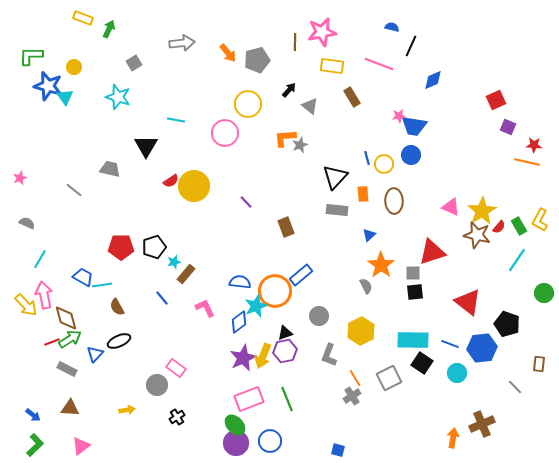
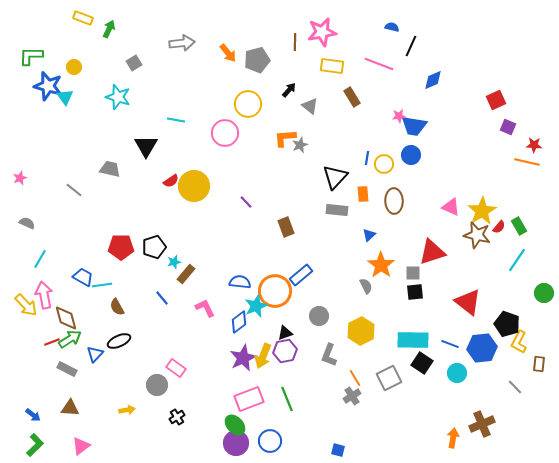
blue line at (367, 158): rotated 24 degrees clockwise
yellow L-shape at (540, 220): moved 21 px left, 122 px down
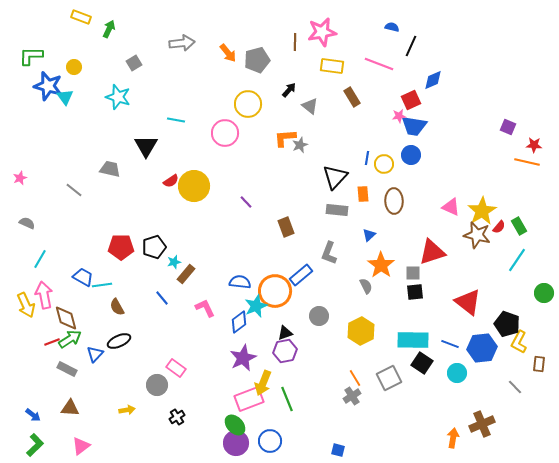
yellow rectangle at (83, 18): moved 2 px left, 1 px up
red square at (496, 100): moved 85 px left
yellow arrow at (26, 305): rotated 20 degrees clockwise
gray L-shape at (329, 355): moved 102 px up
yellow arrow at (263, 356): moved 27 px down
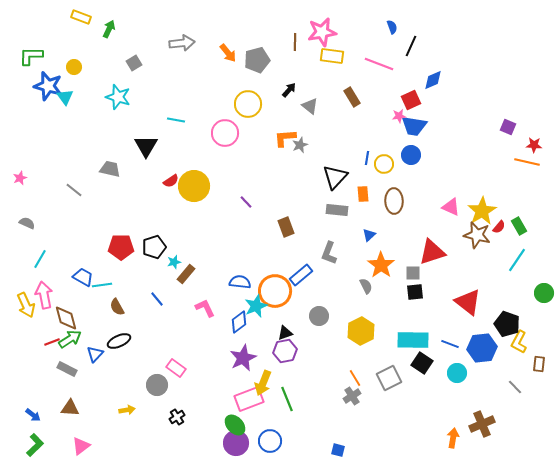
blue semicircle at (392, 27): rotated 56 degrees clockwise
yellow rectangle at (332, 66): moved 10 px up
blue line at (162, 298): moved 5 px left, 1 px down
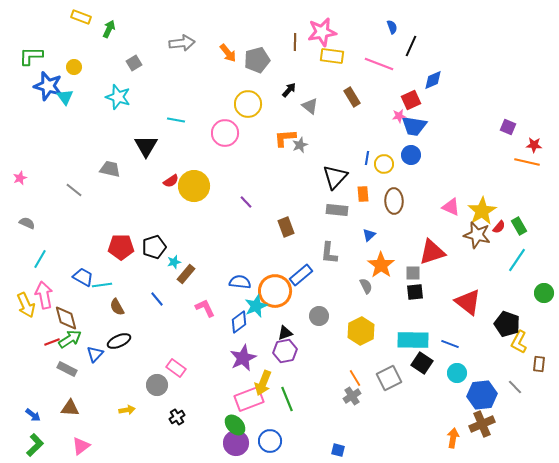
gray L-shape at (329, 253): rotated 15 degrees counterclockwise
blue hexagon at (482, 348): moved 47 px down
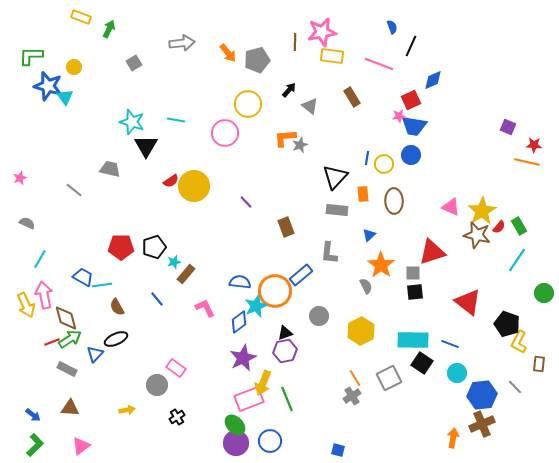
cyan star at (118, 97): moved 14 px right, 25 px down
black ellipse at (119, 341): moved 3 px left, 2 px up
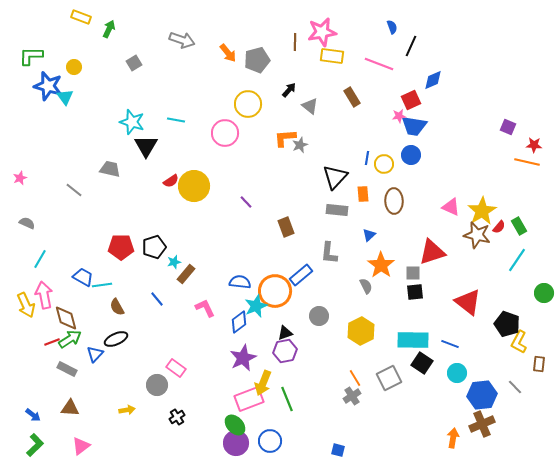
gray arrow at (182, 43): moved 3 px up; rotated 25 degrees clockwise
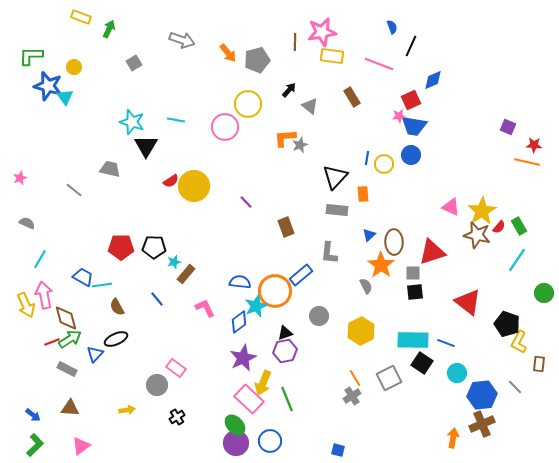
pink circle at (225, 133): moved 6 px up
brown ellipse at (394, 201): moved 41 px down
black pentagon at (154, 247): rotated 20 degrees clockwise
blue line at (450, 344): moved 4 px left, 1 px up
pink rectangle at (249, 399): rotated 64 degrees clockwise
